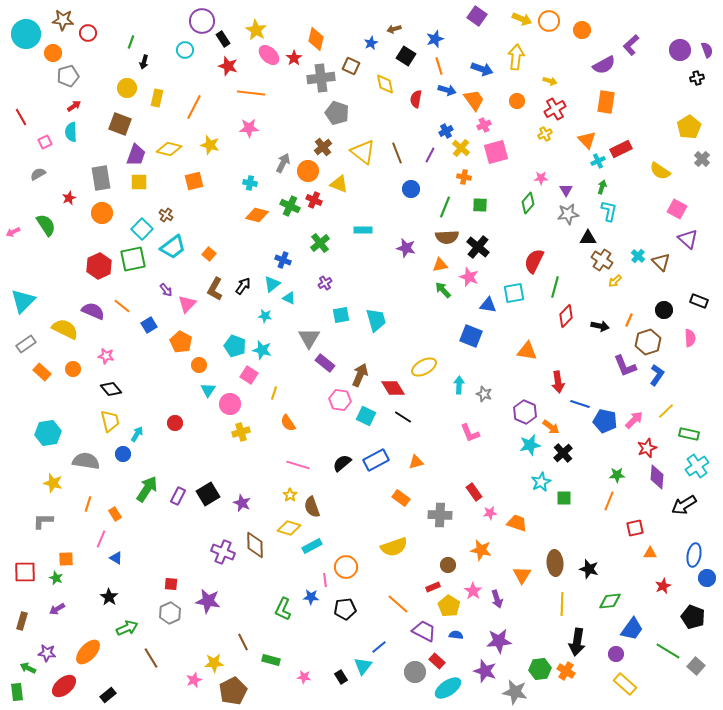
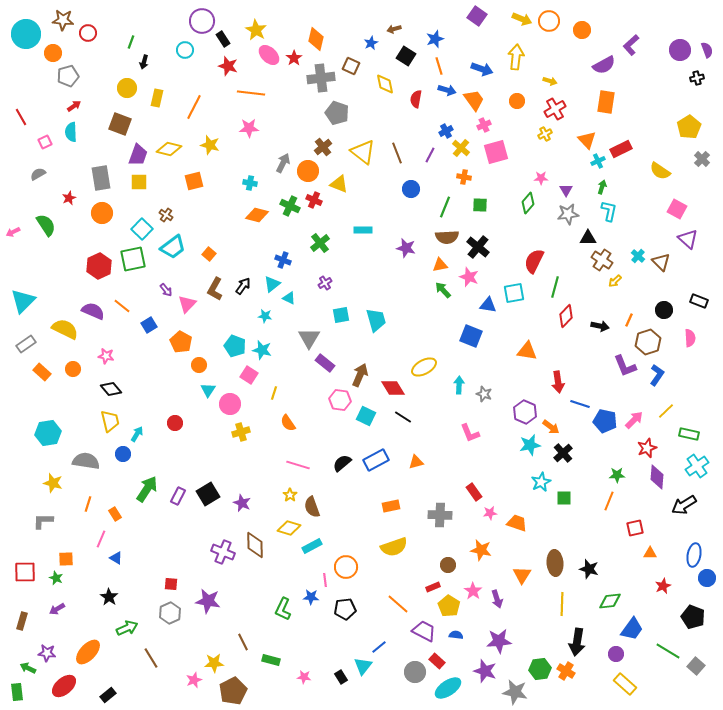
purple trapezoid at (136, 155): moved 2 px right
orange rectangle at (401, 498): moved 10 px left, 8 px down; rotated 48 degrees counterclockwise
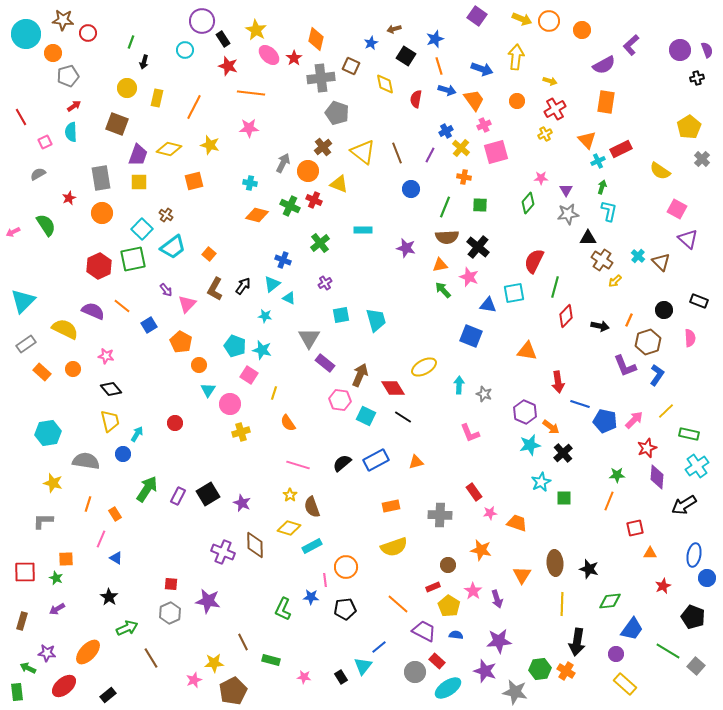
brown square at (120, 124): moved 3 px left
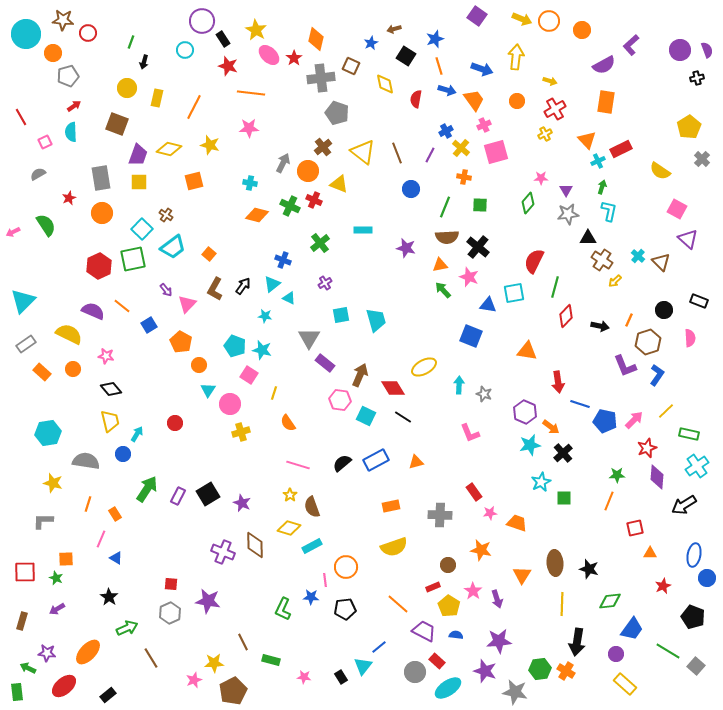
yellow semicircle at (65, 329): moved 4 px right, 5 px down
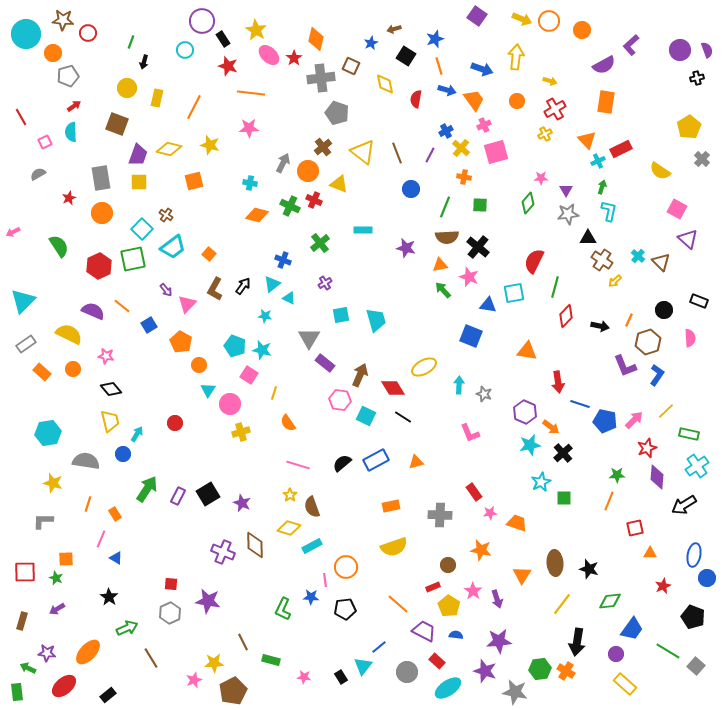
green semicircle at (46, 225): moved 13 px right, 21 px down
yellow line at (562, 604): rotated 35 degrees clockwise
gray circle at (415, 672): moved 8 px left
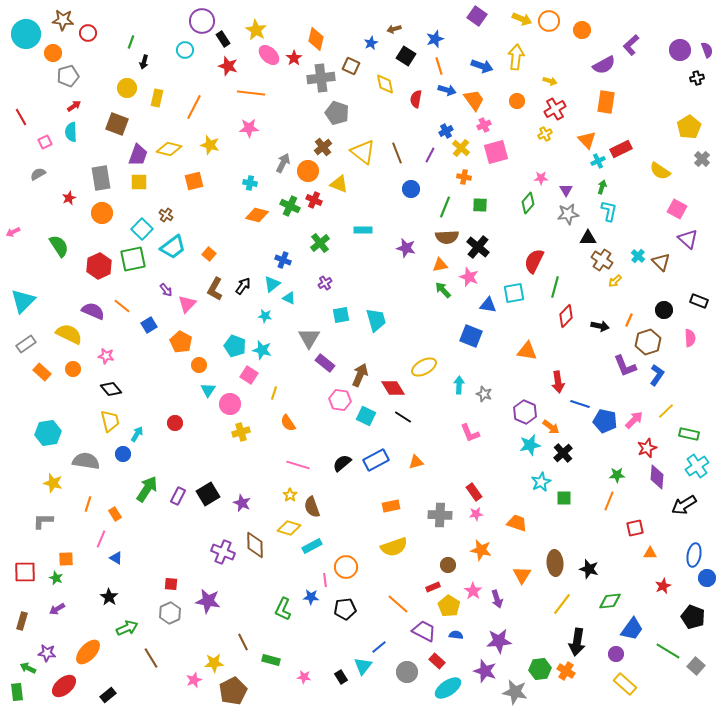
blue arrow at (482, 69): moved 3 px up
pink star at (490, 513): moved 14 px left, 1 px down
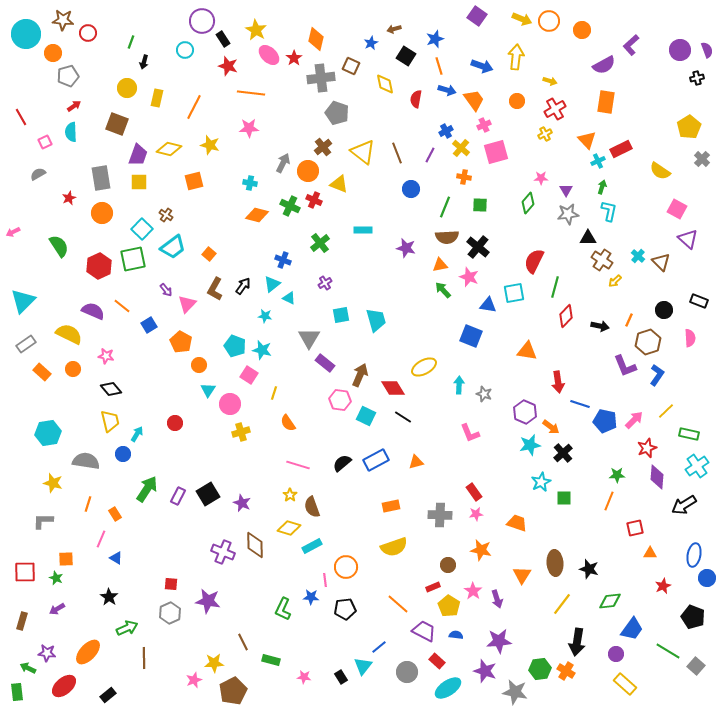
brown line at (151, 658): moved 7 px left; rotated 30 degrees clockwise
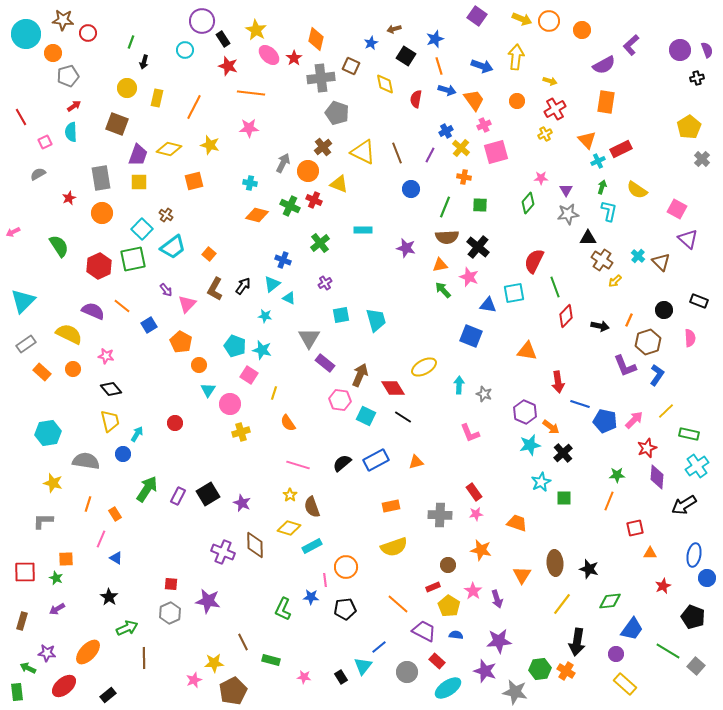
yellow triangle at (363, 152): rotated 12 degrees counterclockwise
yellow semicircle at (660, 171): moved 23 px left, 19 px down
green line at (555, 287): rotated 35 degrees counterclockwise
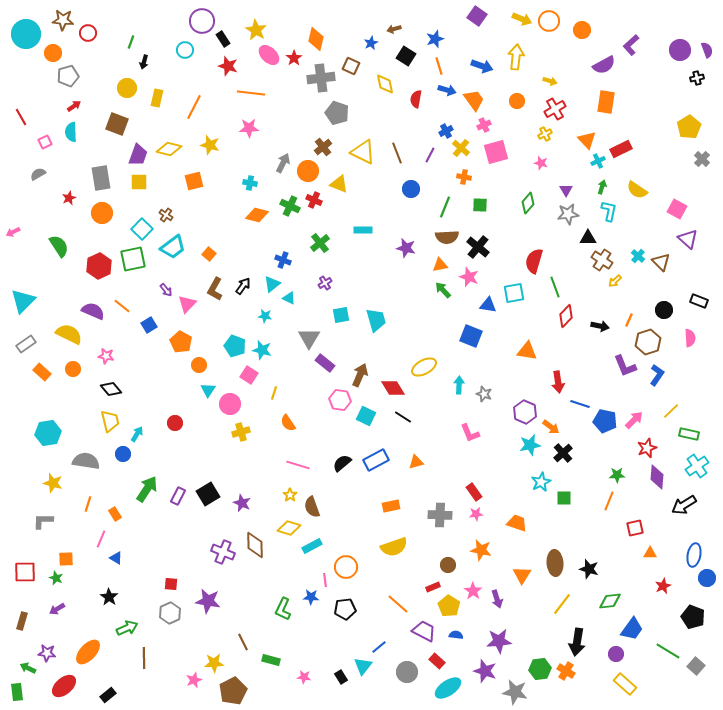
pink star at (541, 178): moved 15 px up; rotated 16 degrees clockwise
red semicircle at (534, 261): rotated 10 degrees counterclockwise
yellow line at (666, 411): moved 5 px right
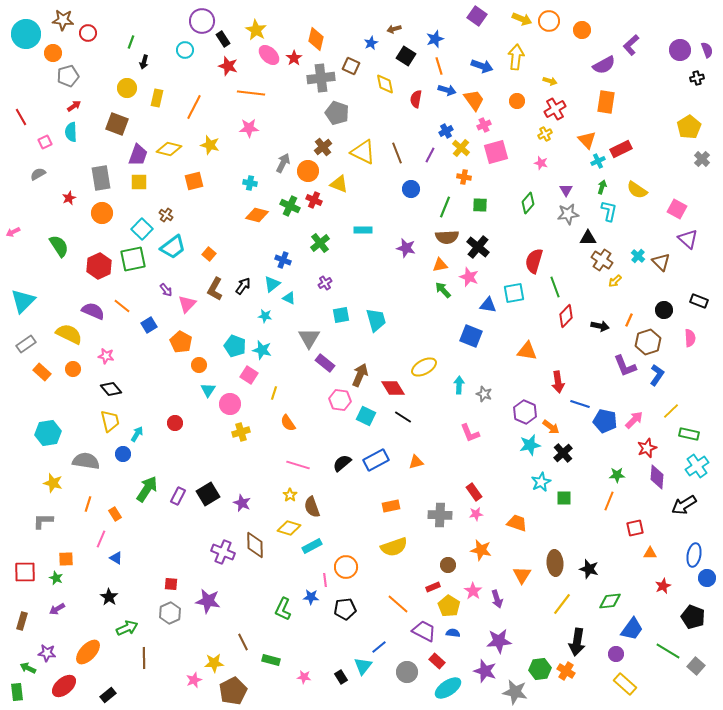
blue semicircle at (456, 635): moved 3 px left, 2 px up
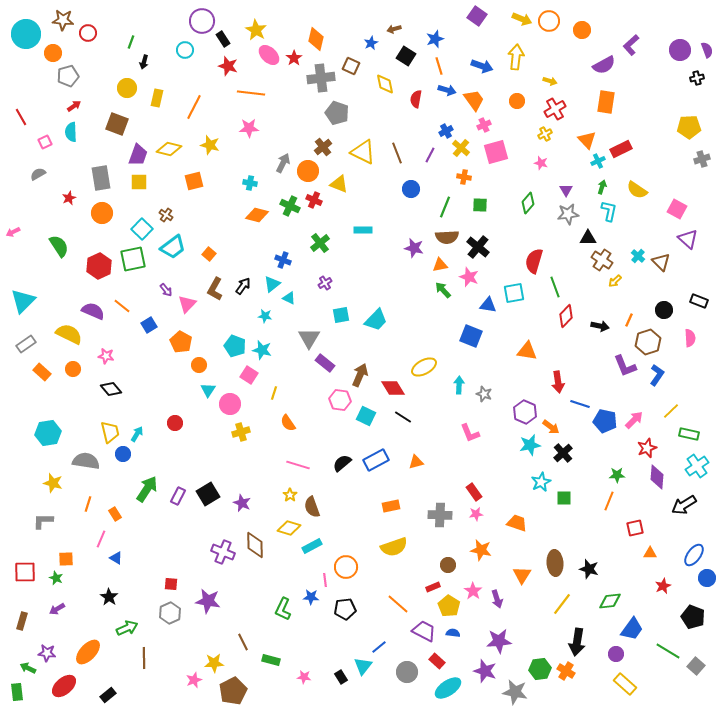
yellow pentagon at (689, 127): rotated 30 degrees clockwise
gray cross at (702, 159): rotated 28 degrees clockwise
purple star at (406, 248): moved 8 px right
cyan trapezoid at (376, 320): rotated 60 degrees clockwise
yellow trapezoid at (110, 421): moved 11 px down
blue ellipse at (694, 555): rotated 25 degrees clockwise
